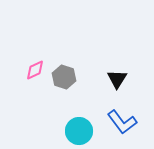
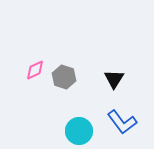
black triangle: moved 3 px left
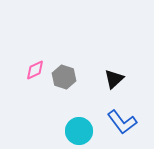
black triangle: rotated 15 degrees clockwise
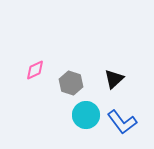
gray hexagon: moved 7 px right, 6 px down
cyan circle: moved 7 px right, 16 px up
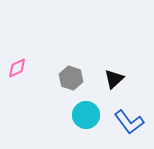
pink diamond: moved 18 px left, 2 px up
gray hexagon: moved 5 px up
blue L-shape: moved 7 px right
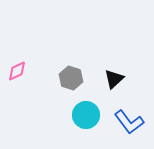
pink diamond: moved 3 px down
